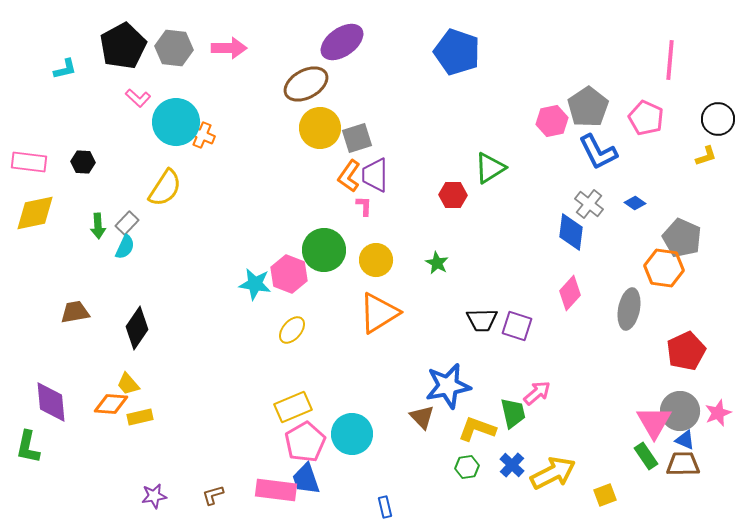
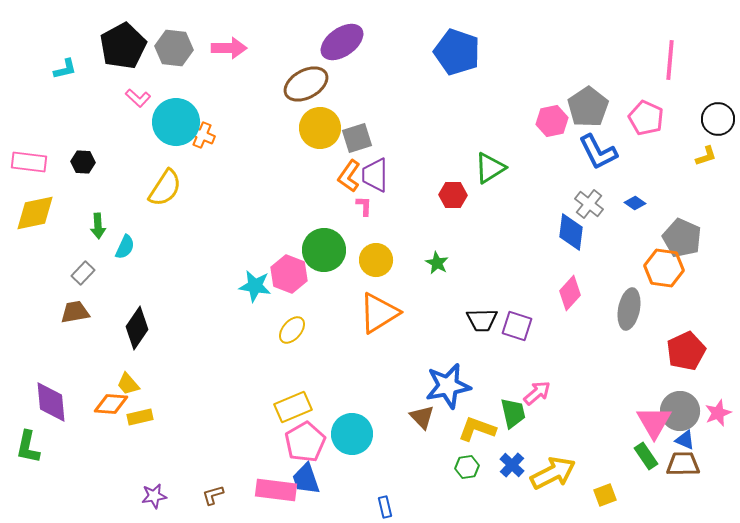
gray rectangle at (127, 223): moved 44 px left, 50 px down
cyan star at (255, 284): moved 2 px down
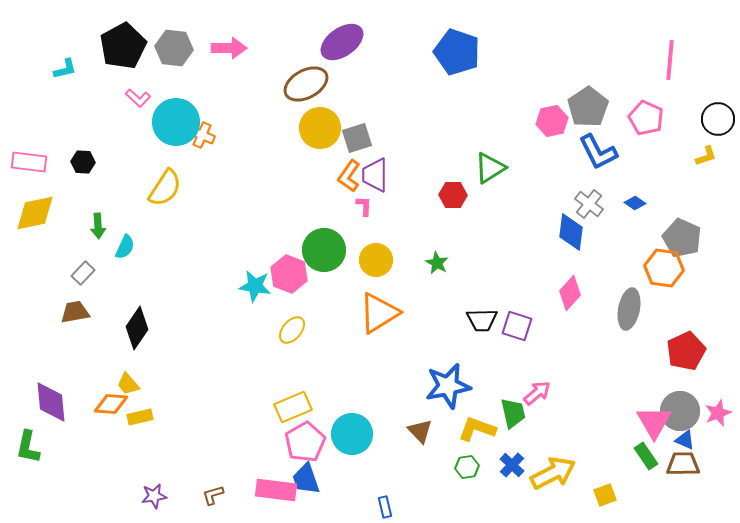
brown triangle at (422, 417): moved 2 px left, 14 px down
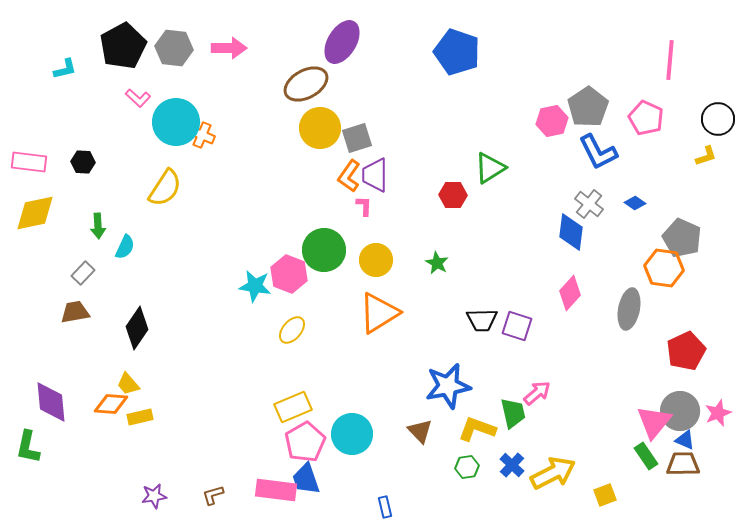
purple ellipse at (342, 42): rotated 24 degrees counterclockwise
pink triangle at (654, 422): rotated 9 degrees clockwise
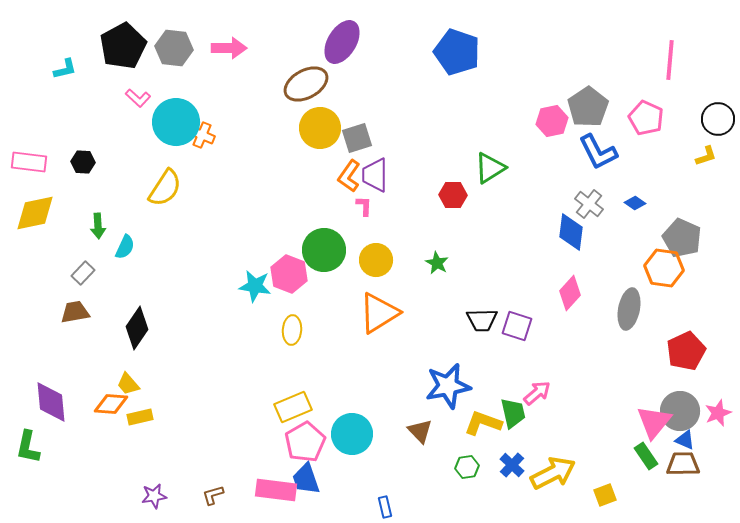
yellow ellipse at (292, 330): rotated 36 degrees counterclockwise
yellow L-shape at (477, 429): moved 6 px right, 6 px up
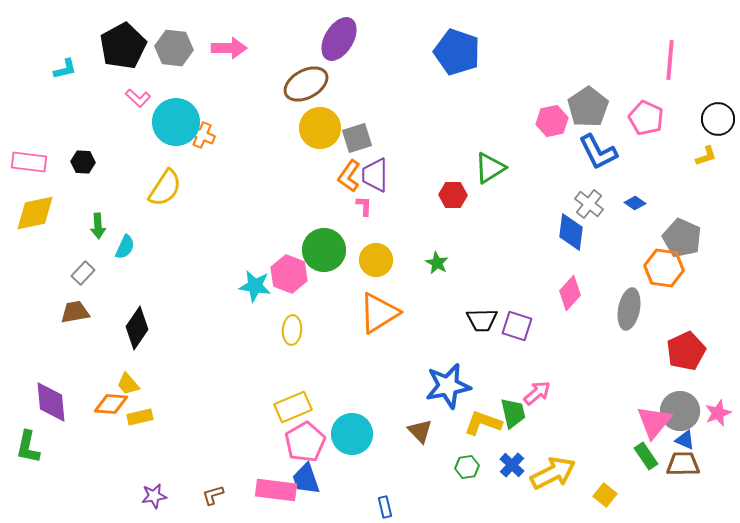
purple ellipse at (342, 42): moved 3 px left, 3 px up
yellow square at (605, 495): rotated 30 degrees counterclockwise
